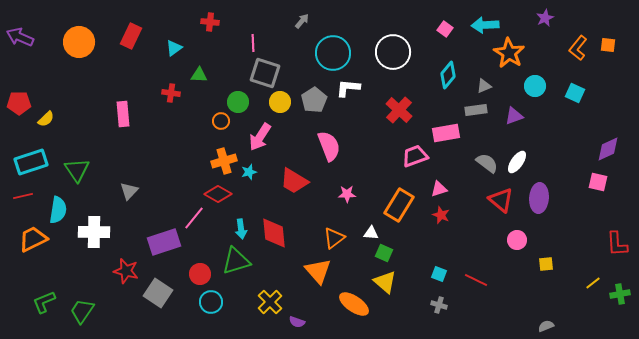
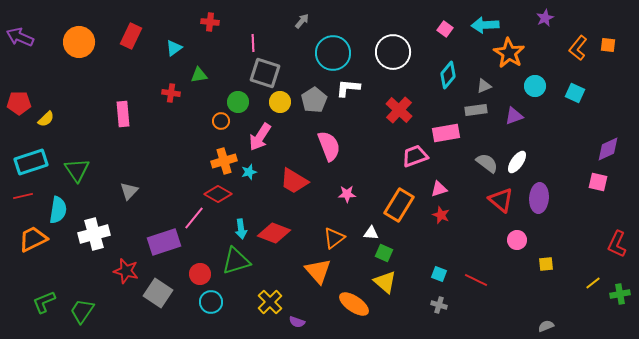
green triangle at (199, 75): rotated 12 degrees counterclockwise
white cross at (94, 232): moved 2 px down; rotated 16 degrees counterclockwise
red diamond at (274, 233): rotated 64 degrees counterclockwise
red L-shape at (617, 244): rotated 28 degrees clockwise
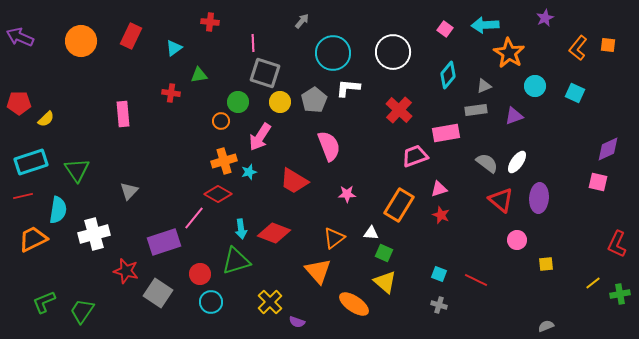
orange circle at (79, 42): moved 2 px right, 1 px up
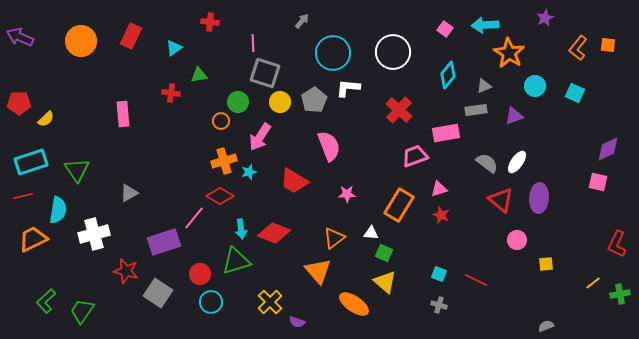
gray triangle at (129, 191): moved 2 px down; rotated 18 degrees clockwise
red diamond at (218, 194): moved 2 px right, 2 px down
green L-shape at (44, 302): moved 2 px right, 1 px up; rotated 20 degrees counterclockwise
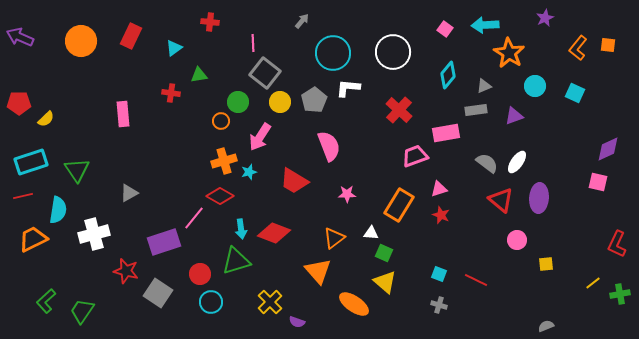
gray square at (265, 73): rotated 20 degrees clockwise
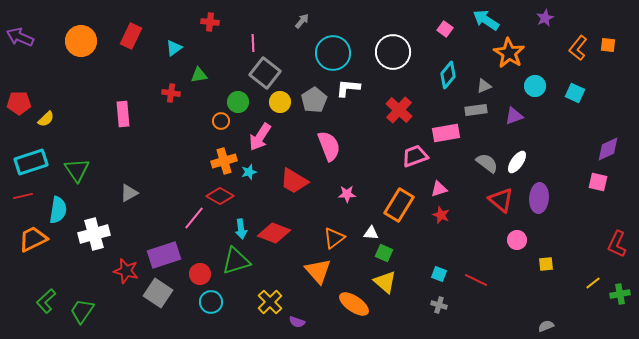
cyan arrow at (485, 25): moved 1 px right, 5 px up; rotated 36 degrees clockwise
purple rectangle at (164, 242): moved 13 px down
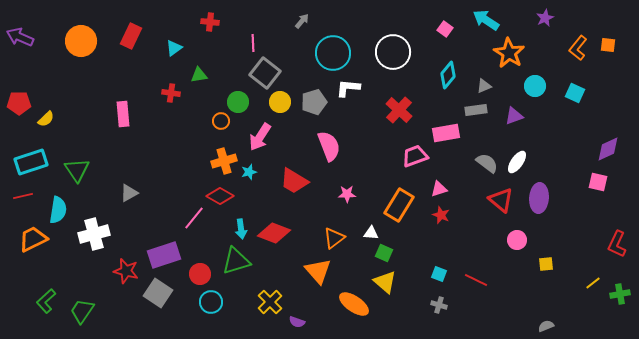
gray pentagon at (314, 100): moved 2 px down; rotated 15 degrees clockwise
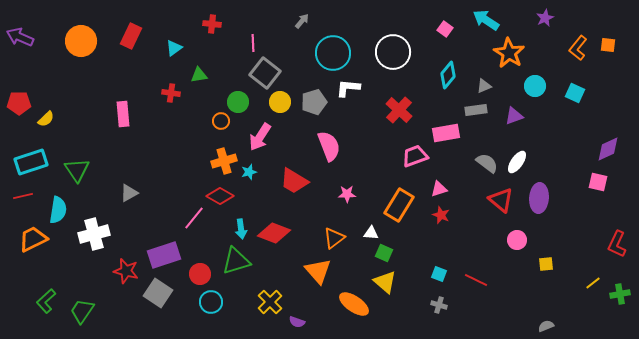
red cross at (210, 22): moved 2 px right, 2 px down
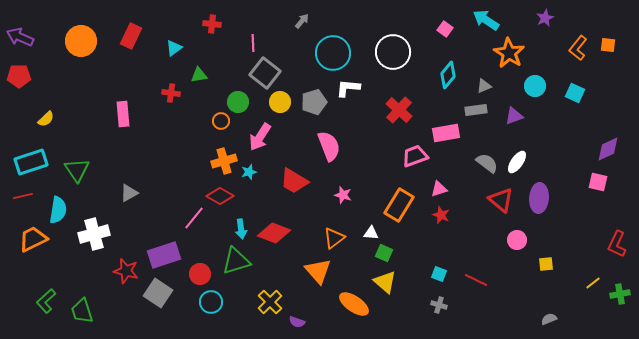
red pentagon at (19, 103): moved 27 px up
pink star at (347, 194): moved 4 px left, 1 px down; rotated 18 degrees clockwise
green trapezoid at (82, 311): rotated 52 degrees counterclockwise
gray semicircle at (546, 326): moved 3 px right, 7 px up
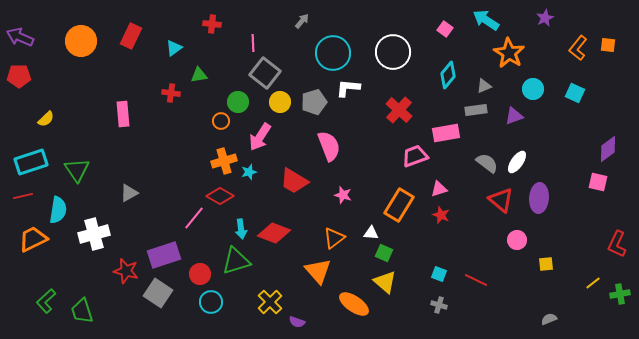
cyan circle at (535, 86): moved 2 px left, 3 px down
purple diamond at (608, 149): rotated 12 degrees counterclockwise
